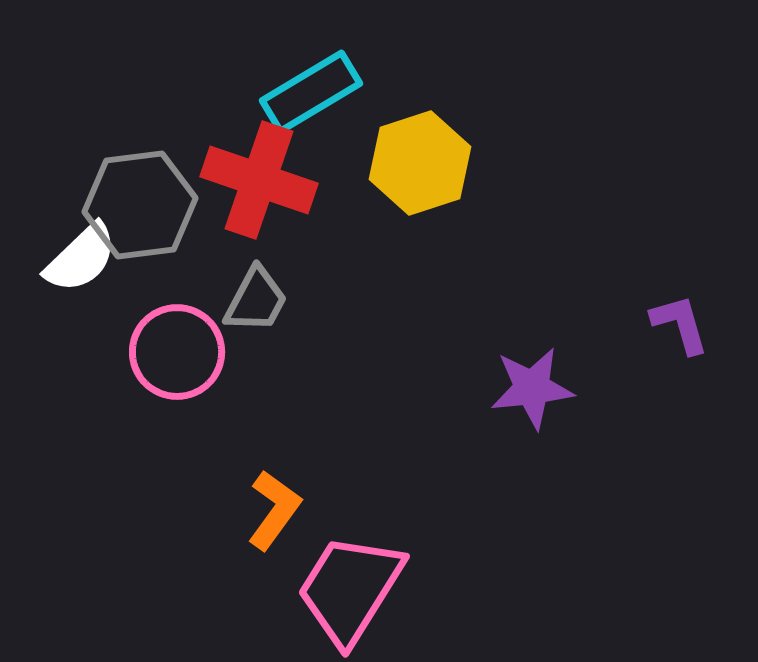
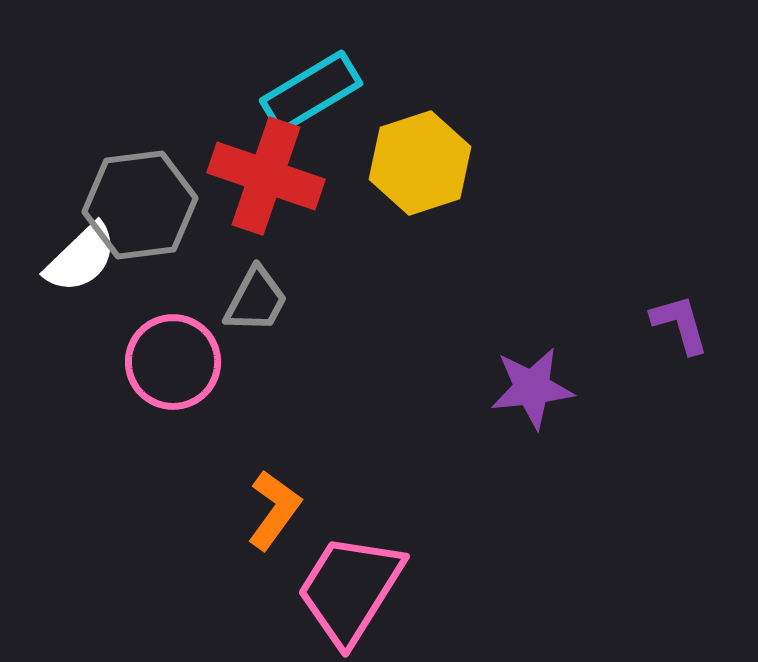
red cross: moved 7 px right, 4 px up
pink circle: moved 4 px left, 10 px down
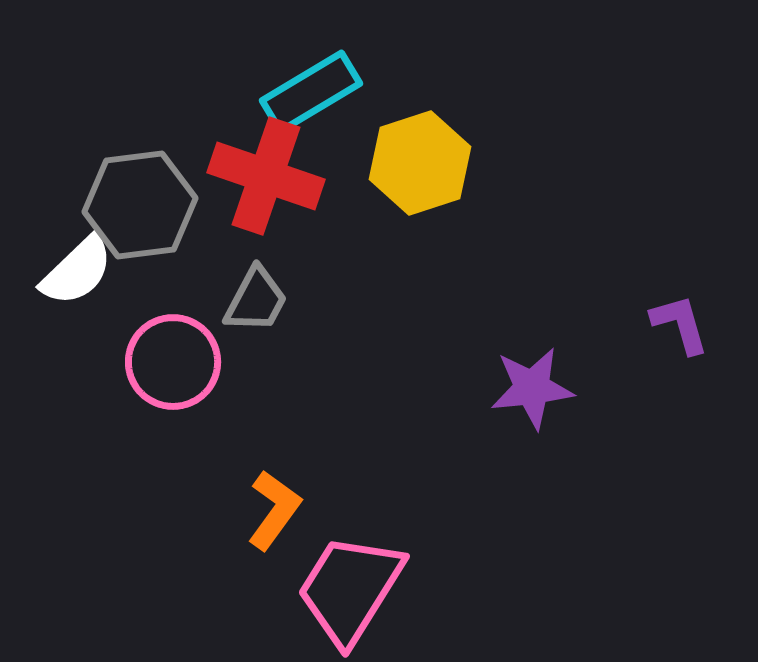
white semicircle: moved 4 px left, 13 px down
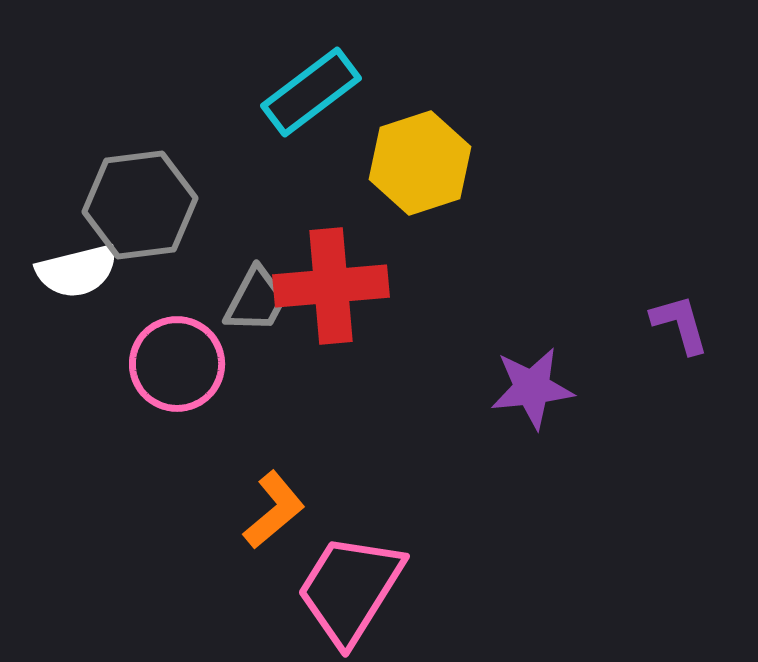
cyan rectangle: rotated 6 degrees counterclockwise
red cross: moved 65 px right, 110 px down; rotated 24 degrees counterclockwise
white semicircle: rotated 30 degrees clockwise
pink circle: moved 4 px right, 2 px down
orange L-shape: rotated 14 degrees clockwise
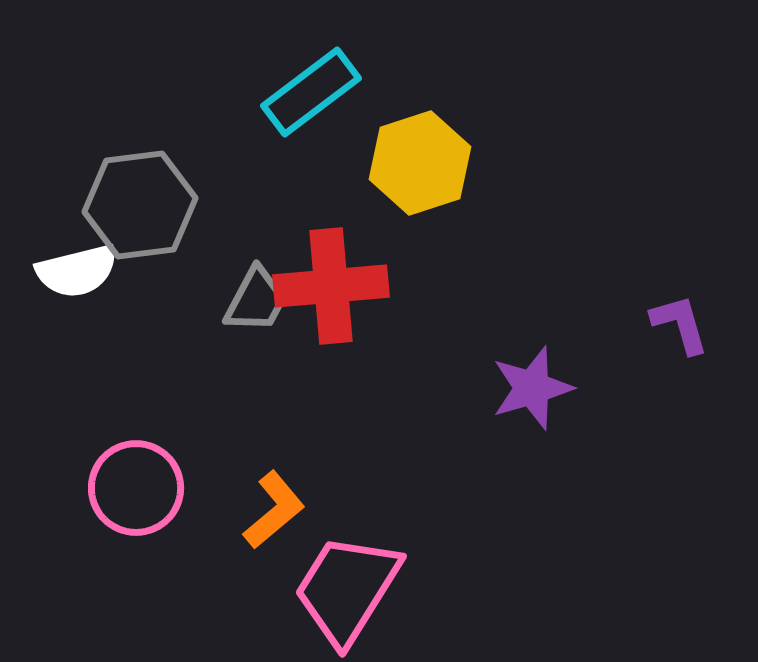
pink circle: moved 41 px left, 124 px down
purple star: rotated 10 degrees counterclockwise
pink trapezoid: moved 3 px left
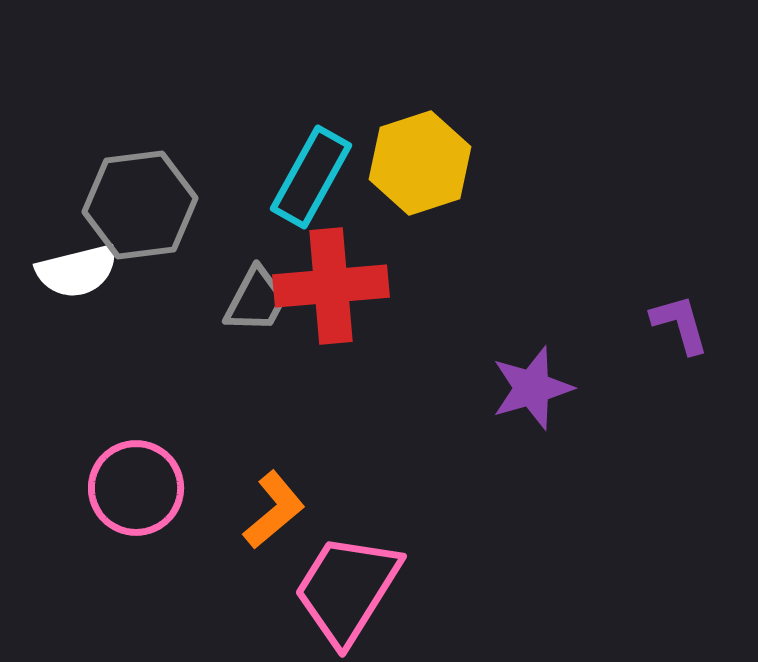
cyan rectangle: moved 85 px down; rotated 24 degrees counterclockwise
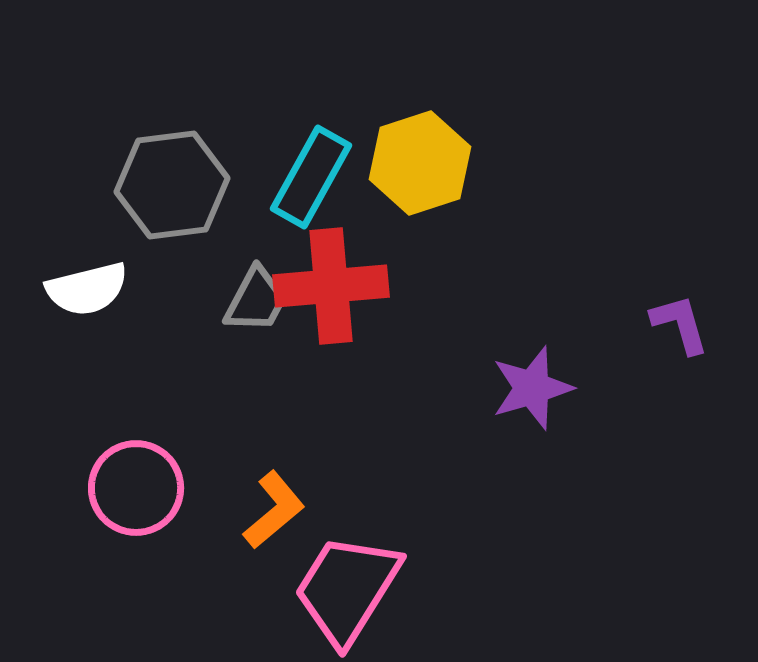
gray hexagon: moved 32 px right, 20 px up
white semicircle: moved 10 px right, 18 px down
